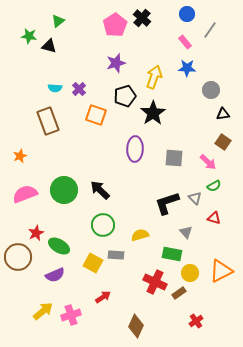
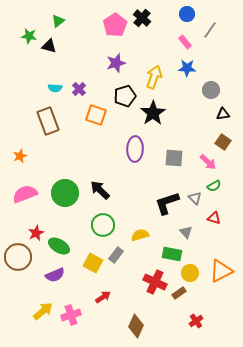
green circle at (64, 190): moved 1 px right, 3 px down
gray rectangle at (116, 255): rotated 56 degrees counterclockwise
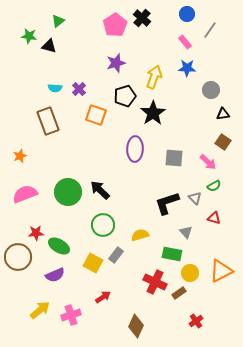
green circle at (65, 193): moved 3 px right, 1 px up
red star at (36, 233): rotated 21 degrees clockwise
yellow arrow at (43, 311): moved 3 px left, 1 px up
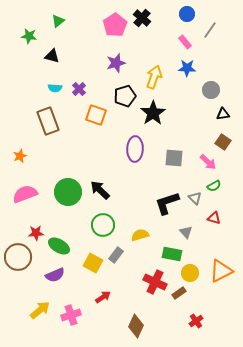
black triangle at (49, 46): moved 3 px right, 10 px down
